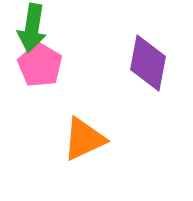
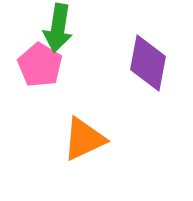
green arrow: moved 26 px right
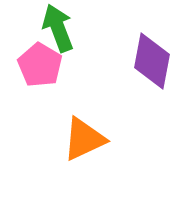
green arrow: rotated 150 degrees clockwise
purple diamond: moved 4 px right, 2 px up
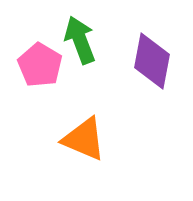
green arrow: moved 22 px right, 12 px down
orange triangle: rotated 48 degrees clockwise
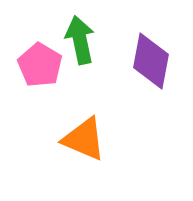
green arrow: rotated 9 degrees clockwise
purple diamond: moved 1 px left
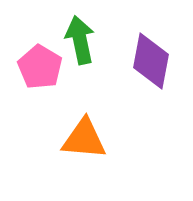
pink pentagon: moved 2 px down
orange triangle: rotated 18 degrees counterclockwise
